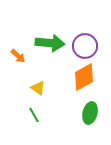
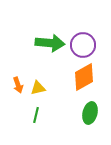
purple circle: moved 2 px left, 1 px up
orange arrow: moved 29 px down; rotated 28 degrees clockwise
yellow triangle: rotated 49 degrees counterclockwise
green line: moved 2 px right; rotated 42 degrees clockwise
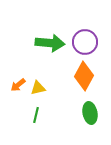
purple circle: moved 2 px right, 3 px up
orange diamond: moved 1 px up; rotated 32 degrees counterclockwise
orange arrow: rotated 70 degrees clockwise
green ellipse: rotated 25 degrees counterclockwise
